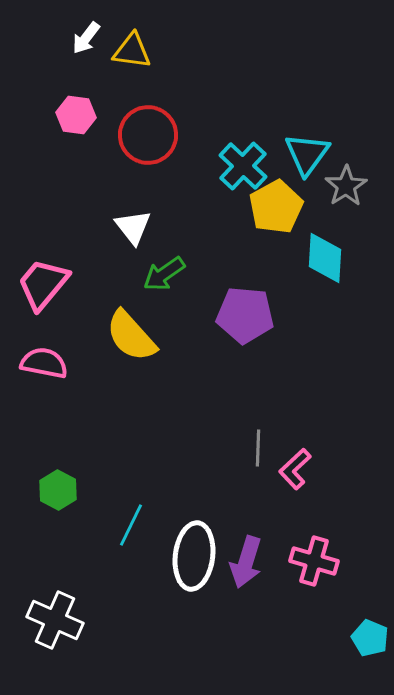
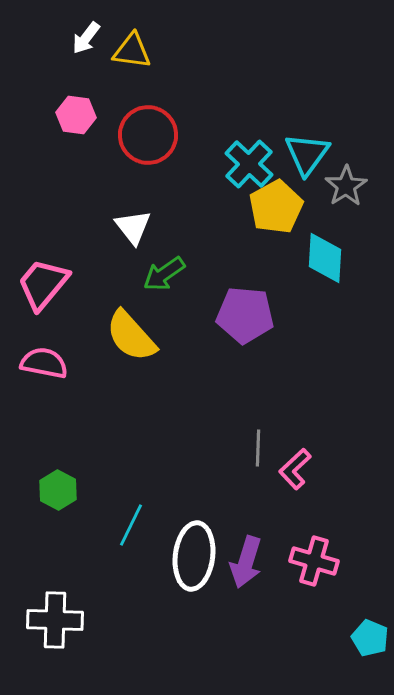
cyan cross: moved 6 px right, 2 px up
white cross: rotated 22 degrees counterclockwise
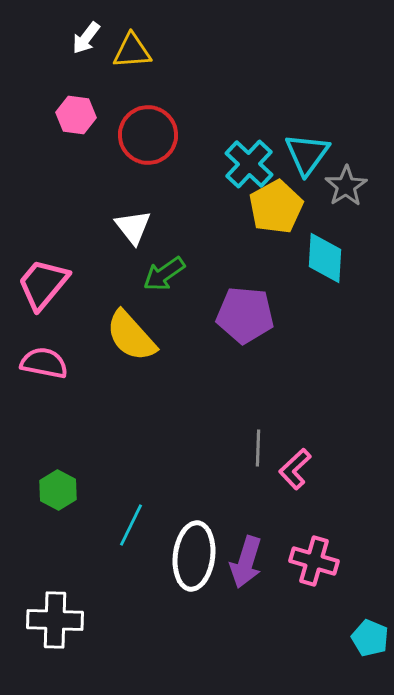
yellow triangle: rotated 12 degrees counterclockwise
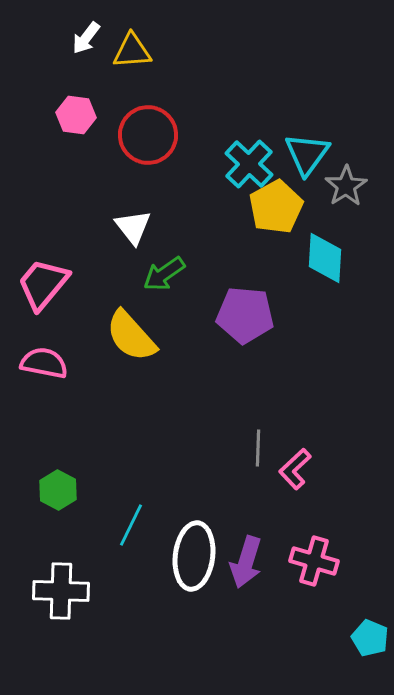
white cross: moved 6 px right, 29 px up
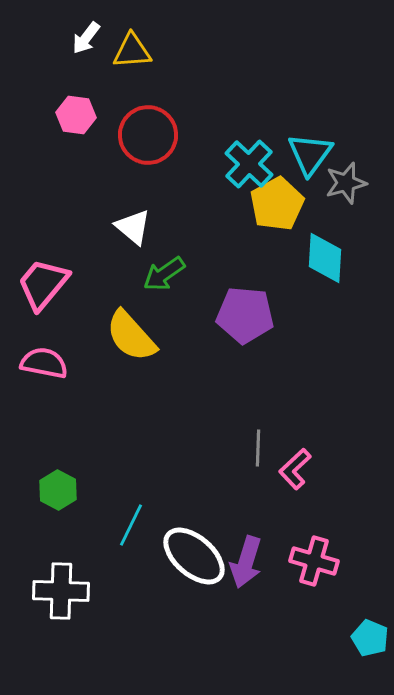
cyan triangle: moved 3 px right
gray star: moved 3 px up; rotated 18 degrees clockwise
yellow pentagon: moved 1 px right, 3 px up
white triangle: rotated 12 degrees counterclockwise
white ellipse: rotated 56 degrees counterclockwise
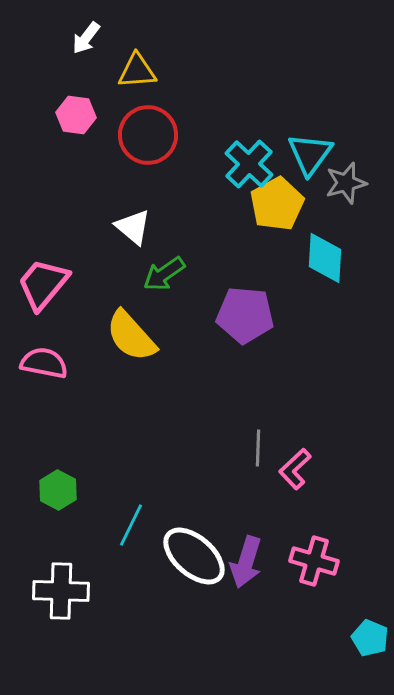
yellow triangle: moved 5 px right, 20 px down
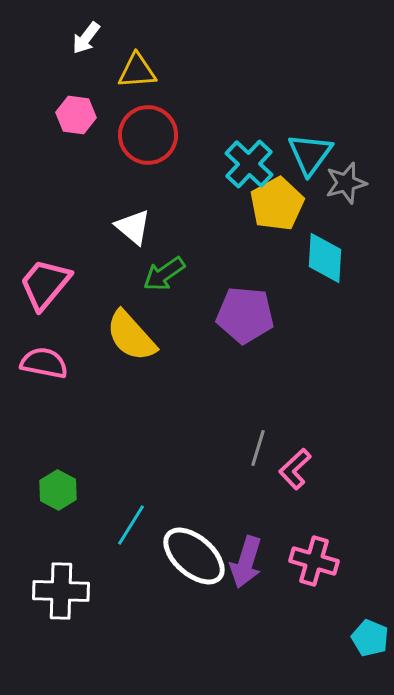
pink trapezoid: moved 2 px right
gray line: rotated 15 degrees clockwise
cyan line: rotated 6 degrees clockwise
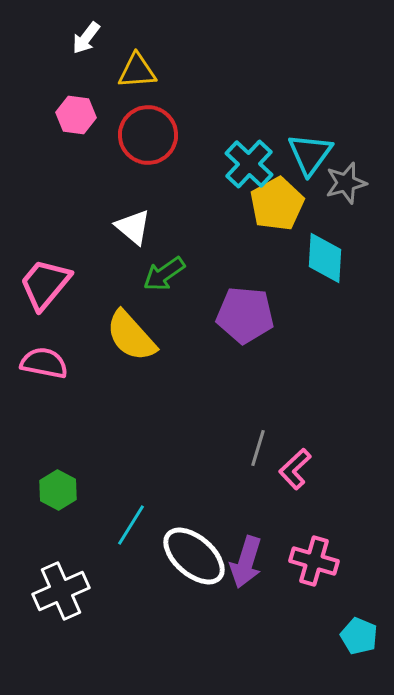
white cross: rotated 26 degrees counterclockwise
cyan pentagon: moved 11 px left, 2 px up
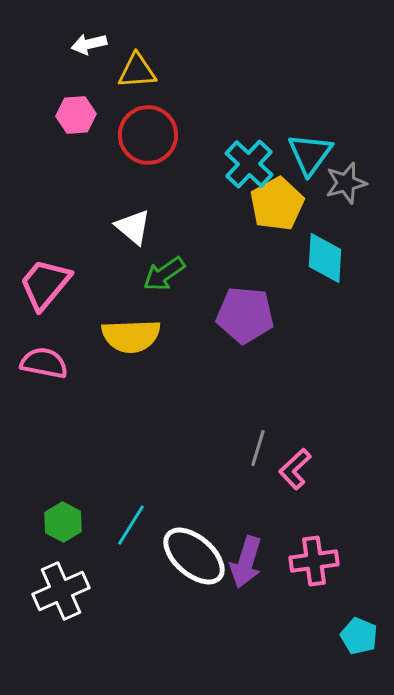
white arrow: moved 3 px right, 6 px down; rotated 40 degrees clockwise
pink hexagon: rotated 12 degrees counterclockwise
yellow semicircle: rotated 50 degrees counterclockwise
green hexagon: moved 5 px right, 32 px down
pink cross: rotated 24 degrees counterclockwise
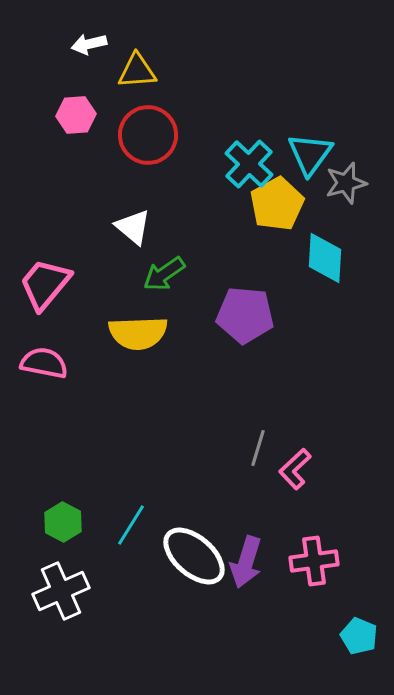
yellow semicircle: moved 7 px right, 3 px up
